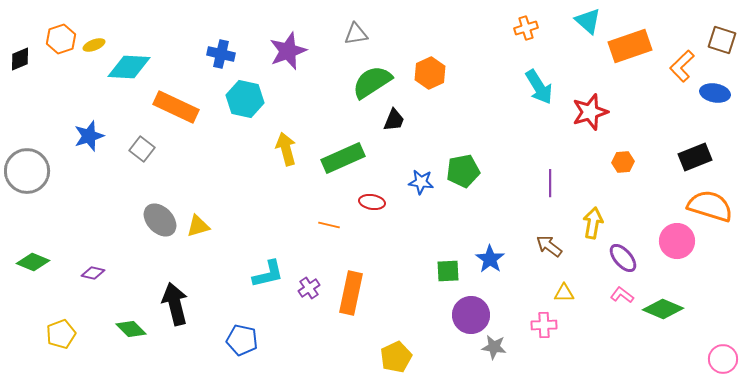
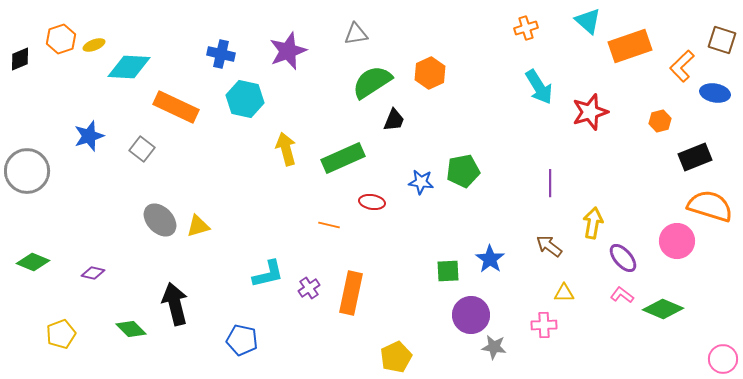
orange hexagon at (623, 162): moved 37 px right, 41 px up; rotated 10 degrees counterclockwise
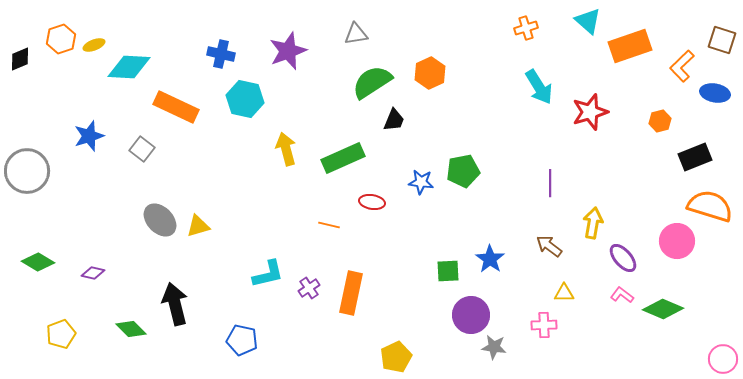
green diamond at (33, 262): moved 5 px right; rotated 8 degrees clockwise
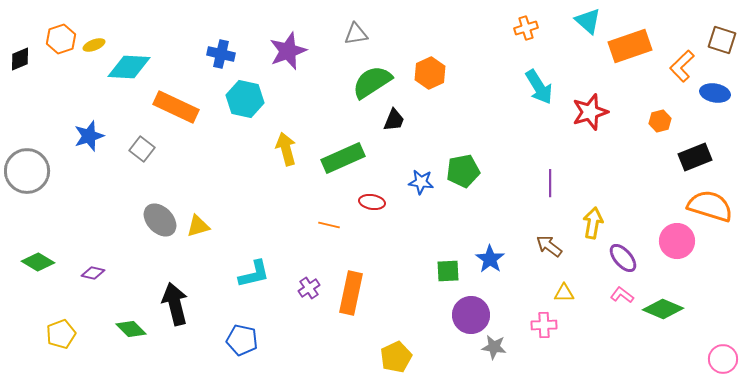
cyan L-shape at (268, 274): moved 14 px left
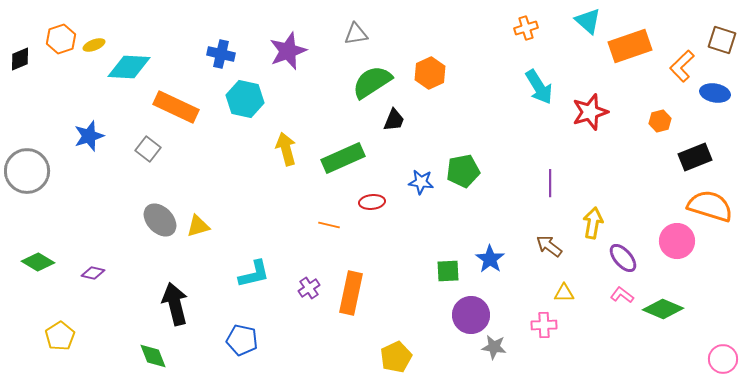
gray square at (142, 149): moved 6 px right
red ellipse at (372, 202): rotated 15 degrees counterclockwise
green diamond at (131, 329): moved 22 px right, 27 px down; rotated 24 degrees clockwise
yellow pentagon at (61, 334): moved 1 px left, 2 px down; rotated 12 degrees counterclockwise
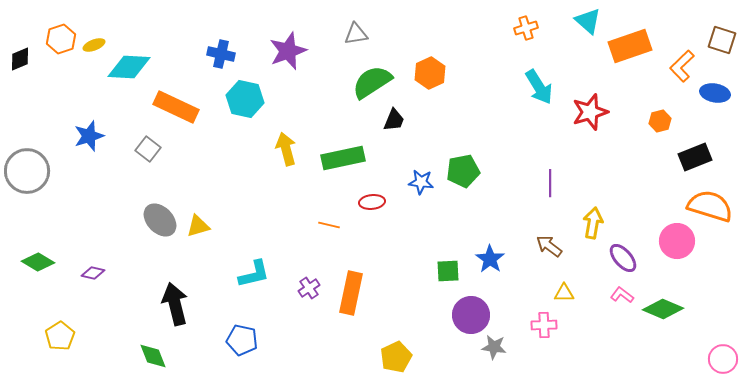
green rectangle at (343, 158): rotated 12 degrees clockwise
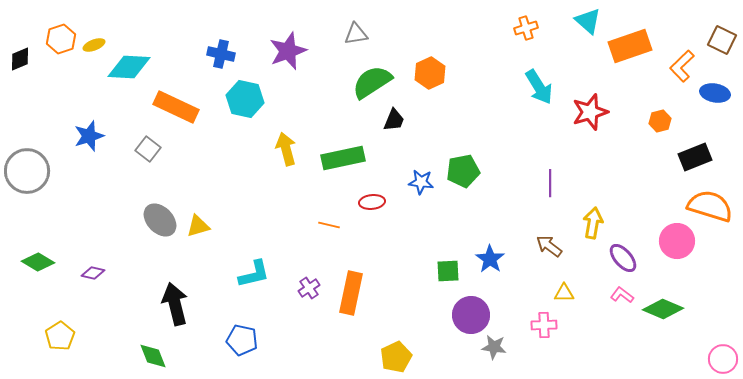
brown square at (722, 40): rotated 8 degrees clockwise
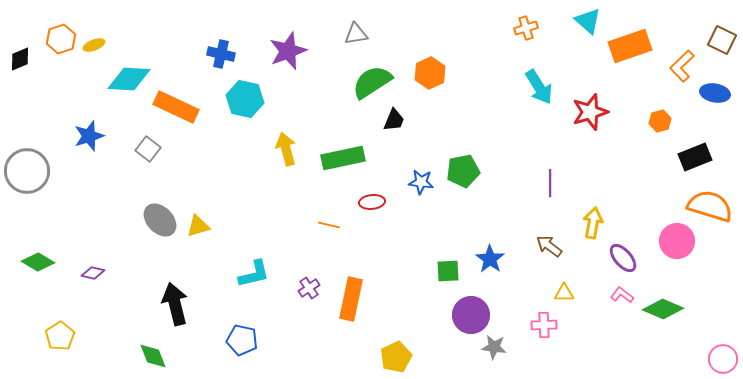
cyan diamond at (129, 67): moved 12 px down
orange rectangle at (351, 293): moved 6 px down
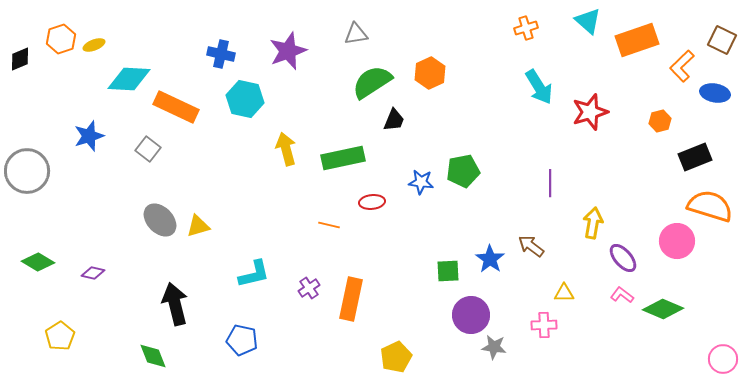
orange rectangle at (630, 46): moved 7 px right, 6 px up
brown arrow at (549, 246): moved 18 px left
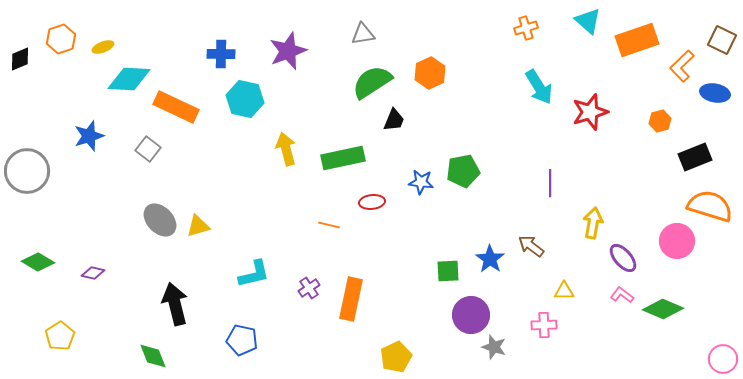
gray triangle at (356, 34): moved 7 px right
yellow ellipse at (94, 45): moved 9 px right, 2 px down
blue cross at (221, 54): rotated 12 degrees counterclockwise
yellow triangle at (564, 293): moved 2 px up
gray star at (494, 347): rotated 10 degrees clockwise
